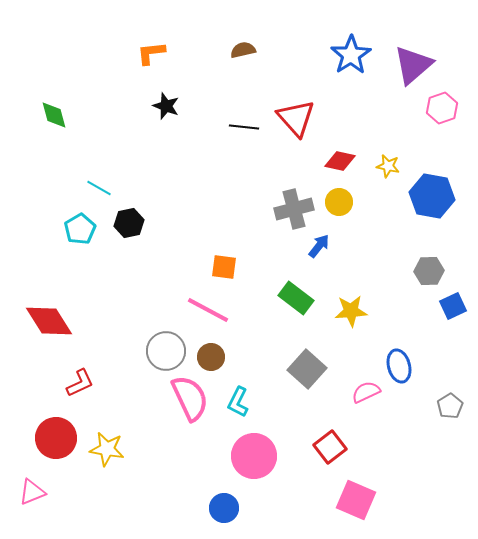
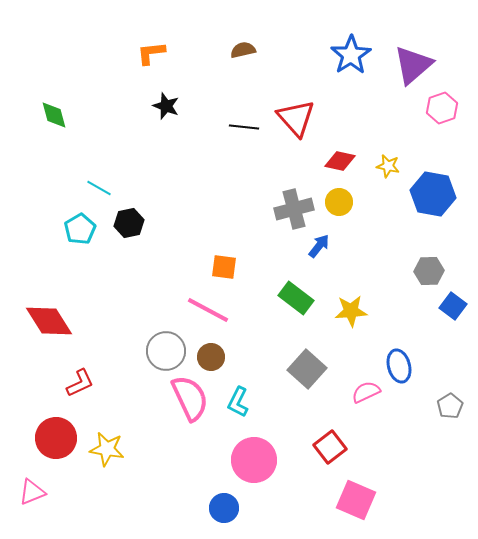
blue hexagon at (432, 196): moved 1 px right, 2 px up
blue square at (453, 306): rotated 28 degrees counterclockwise
pink circle at (254, 456): moved 4 px down
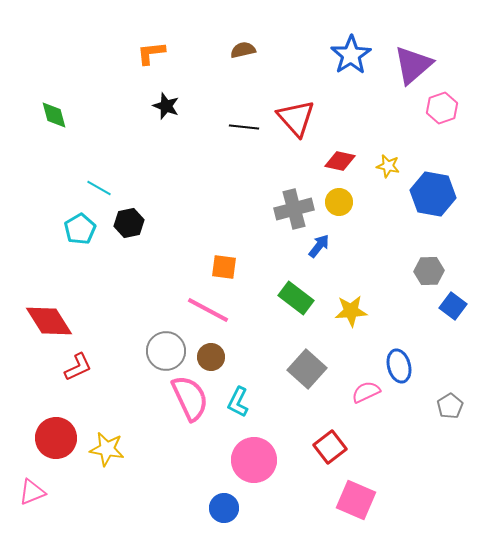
red L-shape at (80, 383): moved 2 px left, 16 px up
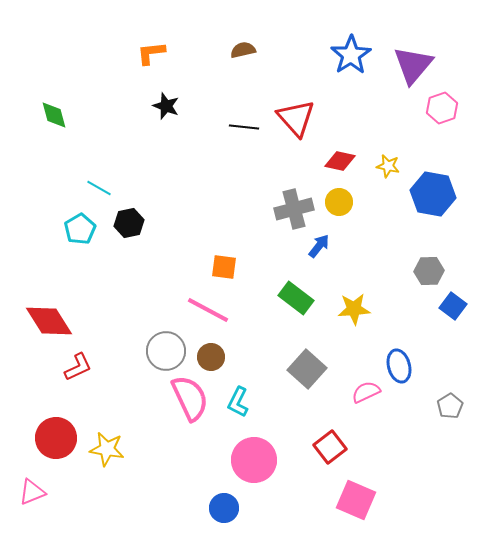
purple triangle at (413, 65): rotated 9 degrees counterclockwise
yellow star at (351, 311): moved 3 px right, 2 px up
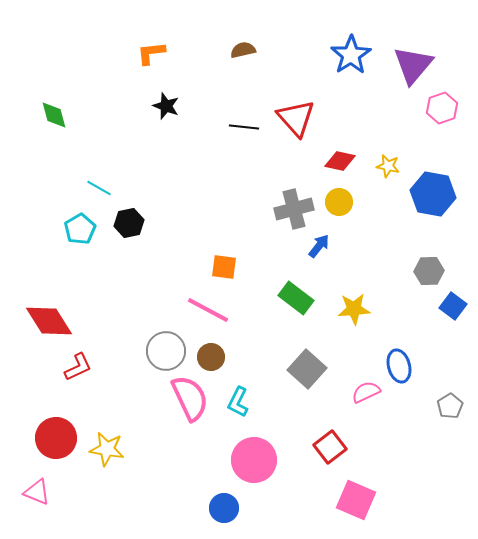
pink triangle at (32, 492): moved 5 px right; rotated 44 degrees clockwise
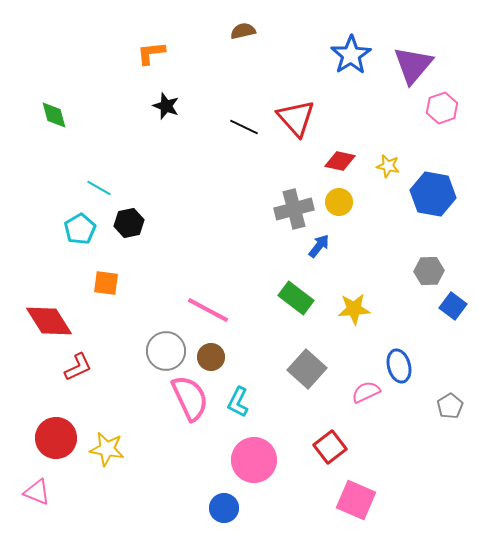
brown semicircle at (243, 50): moved 19 px up
black line at (244, 127): rotated 20 degrees clockwise
orange square at (224, 267): moved 118 px left, 16 px down
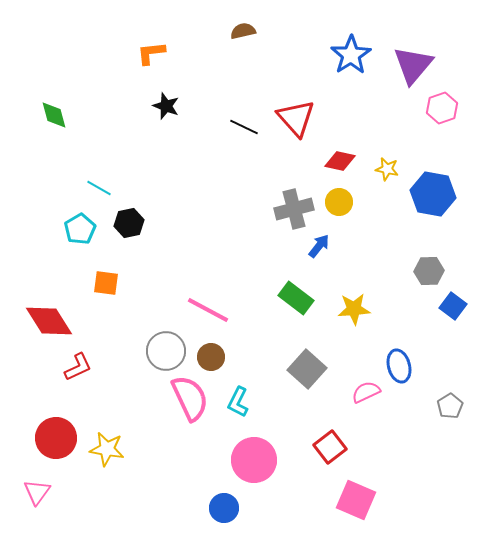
yellow star at (388, 166): moved 1 px left, 3 px down
pink triangle at (37, 492): rotated 44 degrees clockwise
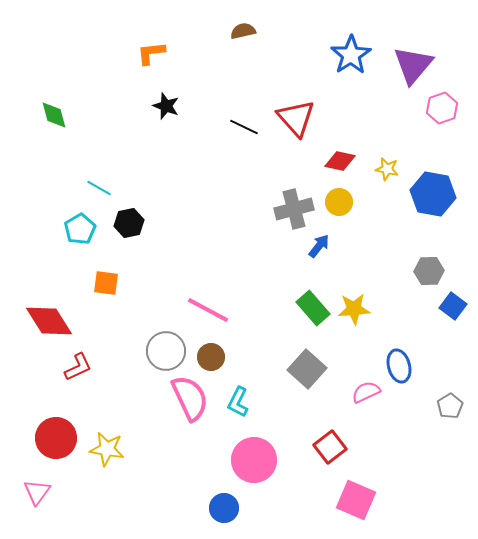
green rectangle at (296, 298): moved 17 px right, 10 px down; rotated 12 degrees clockwise
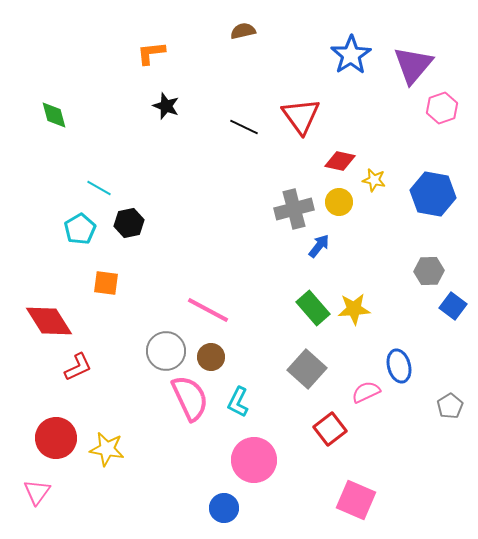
red triangle at (296, 118): moved 5 px right, 2 px up; rotated 6 degrees clockwise
yellow star at (387, 169): moved 13 px left, 11 px down
red square at (330, 447): moved 18 px up
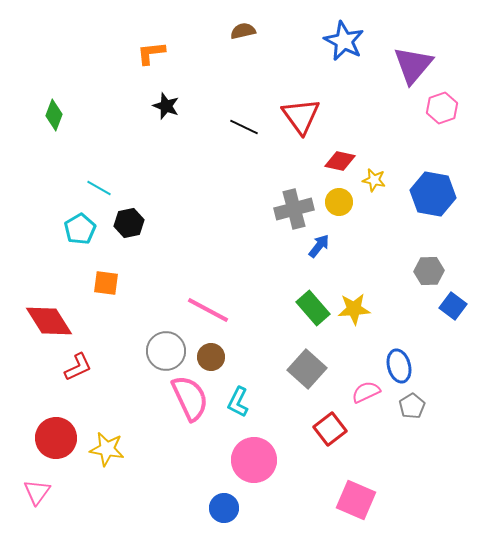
blue star at (351, 55): moved 7 px left, 14 px up; rotated 12 degrees counterclockwise
green diamond at (54, 115): rotated 36 degrees clockwise
gray pentagon at (450, 406): moved 38 px left
